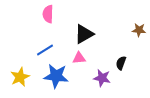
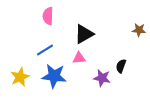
pink semicircle: moved 2 px down
black semicircle: moved 3 px down
blue star: moved 2 px left
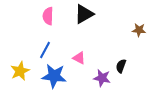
black triangle: moved 20 px up
blue line: rotated 30 degrees counterclockwise
pink triangle: rotated 32 degrees clockwise
yellow star: moved 6 px up
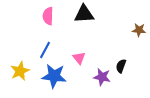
black triangle: rotated 25 degrees clockwise
pink triangle: rotated 24 degrees clockwise
purple star: moved 1 px up
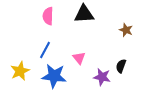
brown star: moved 13 px left; rotated 16 degrees clockwise
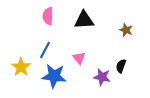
black triangle: moved 6 px down
yellow star: moved 1 px right, 4 px up; rotated 12 degrees counterclockwise
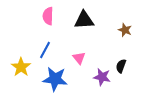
brown star: moved 1 px left
blue star: moved 1 px right, 3 px down
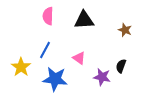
pink triangle: rotated 16 degrees counterclockwise
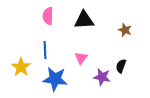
blue line: rotated 30 degrees counterclockwise
pink triangle: moved 2 px right; rotated 32 degrees clockwise
